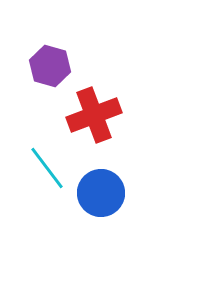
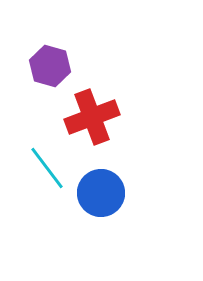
red cross: moved 2 px left, 2 px down
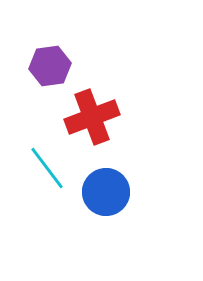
purple hexagon: rotated 24 degrees counterclockwise
blue circle: moved 5 px right, 1 px up
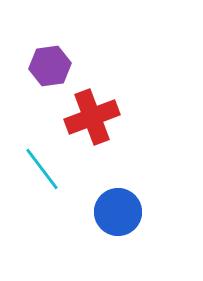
cyan line: moved 5 px left, 1 px down
blue circle: moved 12 px right, 20 px down
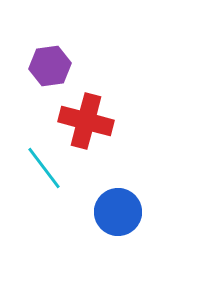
red cross: moved 6 px left, 4 px down; rotated 36 degrees clockwise
cyan line: moved 2 px right, 1 px up
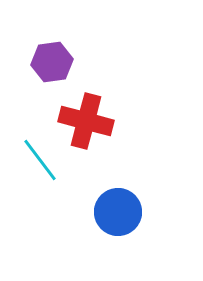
purple hexagon: moved 2 px right, 4 px up
cyan line: moved 4 px left, 8 px up
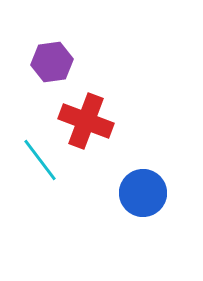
red cross: rotated 6 degrees clockwise
blue circle: moved 25 px right, 19 px up
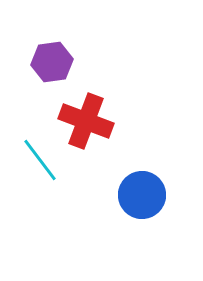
blue circle: moved 1 px left, 2 px down
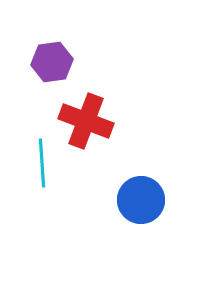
cyan line: moved 2 px right, 3 px down; rotated 33 degrees clockwise
blue circle: moved 1 px left, 5 px down
